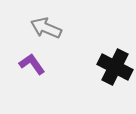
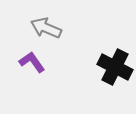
purple L-shape: moved 2 px up
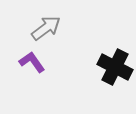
gray arrow: rotated 120 degrees clockwise
